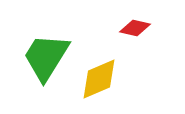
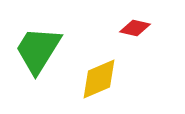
green trapezoid: moved 8 px left, 7 px up
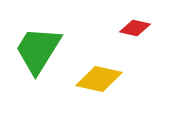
yellow diamond: rotated 36 degrees clockwise
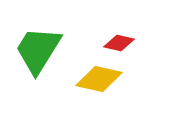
red diamond: moved 16 px left, 15 px down
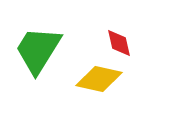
red diamond: rotated 64 degrees clockwise
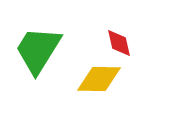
yellow diamond: rotated 12 degrees counterclockwise
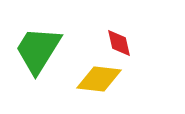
yellow diamond: rotated 6 degrees clockwise
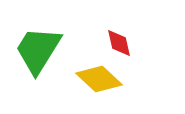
yellow diamond: rotated 36 degrees clockwise
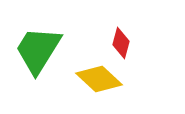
red diamond: moved 2 px right; rotated 28 degrees clockwise
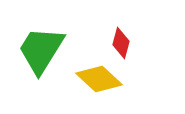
green trapezoid: moved 3 px right
